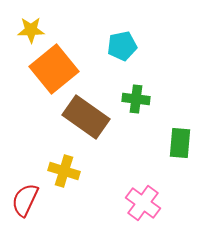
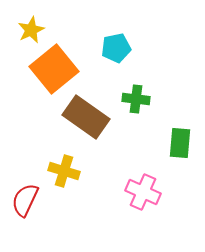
yellow star: rotated 24 degrees counterclockwise
cyan pentagon: moved 6 px left, 2 px down
pink cross: moved 11 px up; rotated 12 degrees counterclockwise
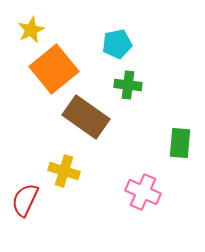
cyan pentagon: moved 1 px right, 4 px up
green cross: moved 8 px left, 14 px up
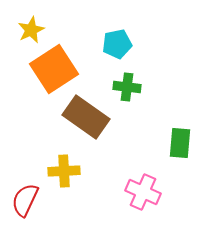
orange square: rotated 6 degrees clockwise
green cross: moved 1 px left, 2 px down
yellow cross: rotated 20 degrees counterclockwise
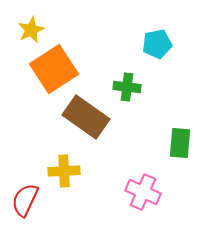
cyan pentagon: moved 40 px right
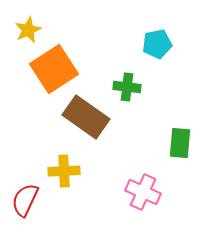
yellow star: moved 3 px left
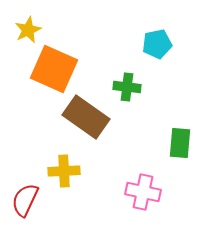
orange square: rotated 33 degrees counterclockwise
pink cross: rotated 12 degrees counterclockwise
